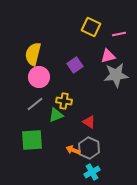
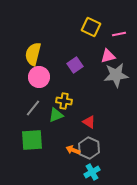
gray line: moved 2 px left, 4 px down; rotated 12 degrees counterclockwise
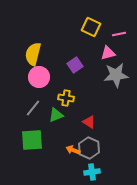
pink triangle: moved 3 px up
yellow cross: moved 2 px right, 3 px up
cyan cross: rotated 21 degrees clockwise
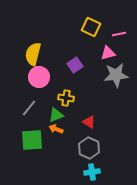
gray line: moved 4 px left
orange arrow: moved 17 px left, 21 px up
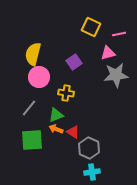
purple square: moved 1 px left, 3 px up
yellow cross: moved 5 px up
red triangle: moved 16 px left, 10 px down
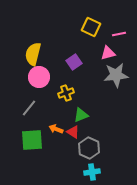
yellow cross: rotated 28 degrees counterclockwise
green triangle: moved 25 px right
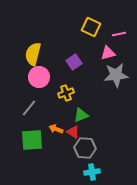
gray hexagon: moved 4 px left; rotated 20 degrees counterclockwise
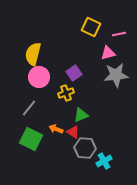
purple square: moved 11 px down
green square: moved 1 px left, 1 px up; rotated 30 degrees clockwise
cyan cross: moved 12 px right, 11 px up; rotated 21 degrees counterclockwise
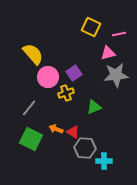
yellow semicircle: rotated 125 degrees clockwise
pink circle: moved 9 px right
green triangle: moved 13 px right, 8 px up
cyan cross: rotated 28 degrees clockwise
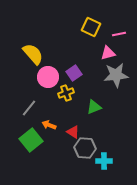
orange arrow: moved 7 px left, 4 px up
green square: moved 1 px down; rotated 25 degrees clockwise
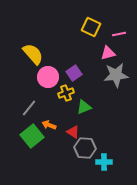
green triangle: moved 10 px left
green square: moved 1 px right, 4 px up
cyan cross: moved 1 px down
